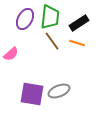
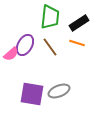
purple ellipse: moved 26 px down
brown line: moved 2 px left, 6 px down
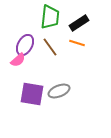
pink semicircle: moved 7 px right, 6 px down
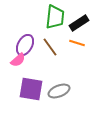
green trapezoid: moved 5 px right
purple square: moved 1 px left, 5 px up
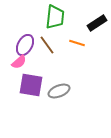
black rectangle: moved 18 px right
brown line: moved 3 px left, 2 px up
pink semicircle: moved 1 px right, 2 px down
purple square: moved 4 px up
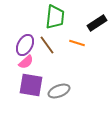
pink semicircle: moved 7 px right
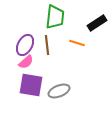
brown line: rotated 30 degrees clockwise
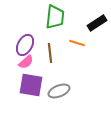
brown line: moved 3 px right, 8 px down
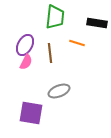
black rectangle: rotated 42 degrees clockwise
pink semicircle: rotated 21 degrees counterclockwise
purple square: moved 28 px down
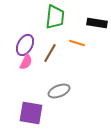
brown line: rotated 36 degrees clockwise
